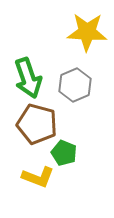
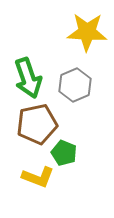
brown pentagon: rotated 27 degrees counterclockwise
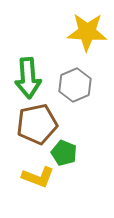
green arrow: rotated 15 degrees clockwise
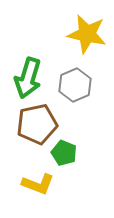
yellow star: moved 2 px down; rotated 9 degrees clockwise
green arrow: rotated 21 degrees clockwise
yellow L-shape: moved 7 px down
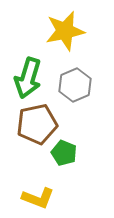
yellow star: moved 22 px left, 3 px up; rotated 24 degrees counterclockwise
yellow L-shape: moved 14 px down
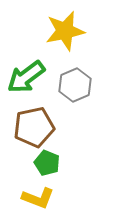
green arrow: moved 2 px left, 1 px up; rotated 36 degrees clockwise
brown pentagon: moved 3 px left, 3 px down
green pentagon: moved 17 px left, 10 px down
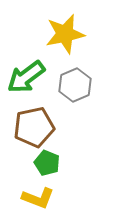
yellow star: moved 3 px down
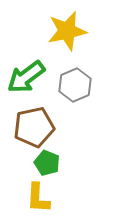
yellow star: moved 2 px right, 3 px up
yellow L-shape: rotated 72 degrees clockwise
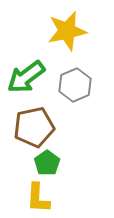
green pentagon: rotated 15 degrees clockwise
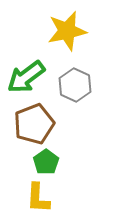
gray hexagon: rotated 12 degrees counterclockwise
brown pentagon: moved 3 px up; rotated 9 degrees counterclockwise
green pentagon: moved 1 px left, 1 px up
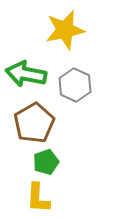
yellow star: moved 2 px left, 1 px up
green arrow: moved 3 px up; rotated 48 degrees clockwise
brown pentagon: moved 1 px up; rotated 9 degrees counterclockwise
green pentagon: rotated 15 degrees clockwise
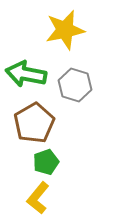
gray hexagon: rotated 8 degrees counterclockwise
yellow L-shape: rotated 36 degrees clockwise
